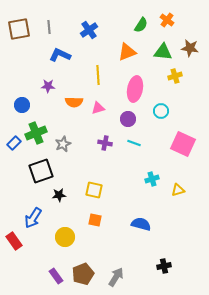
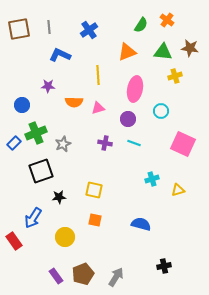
black star: moved 2 px down
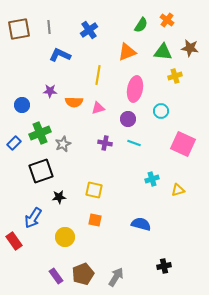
yellow line: rotated 12 degrees clockwise
purple star: moved 2 px right, 5 px down
green cross: moved 4 px right
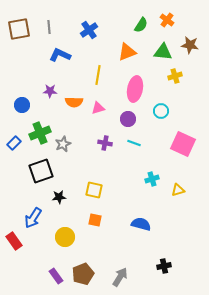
brown star: moved 3 px up
gray arrow: moved 4 px right
